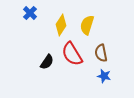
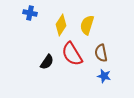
blue cross: rotated 32 degrees counterclockwise
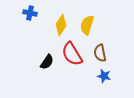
brown semicircle: moved 1 px left
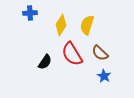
blue cross: rotated 16 degrees counterclockwise
brown semicircle: rotated 36 degrees counterclockwise
black semicircle: moved 2 px left
blue star: rotated 16 degrees clockwise
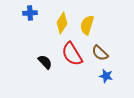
yellow diamond: moved 1 px right, 2 px up
black semicircle: rotated 77 degrees counterclockwise
blue star: moved 2 px right; rotated 16 degrees counterclockwise
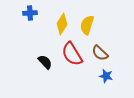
yellow diamond: moved 1 px down
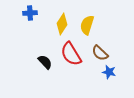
red semicircle: moved 1 px left
blue star: moved 3 px right, 4 px up
